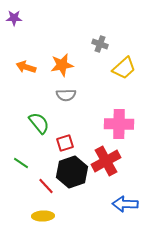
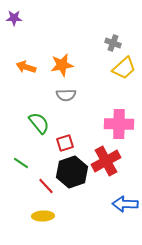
gray cross: moved 13 px right, 1 px up
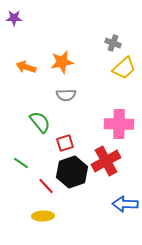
orange star: moved 3 px up
green semicircle: moved 1 px right, 1 px up
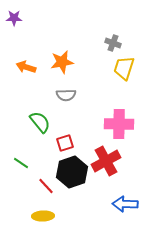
yellow trapezoid: rotated 150 degrees clockwise
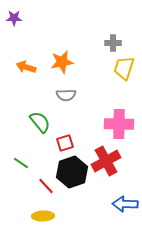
gray cross: rotated 21 degrees counterclockwise
